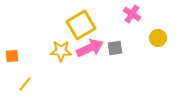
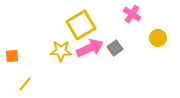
gray square: rotated 28 degrees counterclockwise
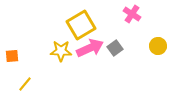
yellow circle: moved 8 px down
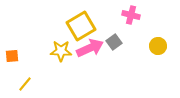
pink cross: moved 1 px left, 1 px down; rotated 18 degrees counterclockwise
yellow square: moved 1 px down
gray square: moved 1 px left, 6 px up
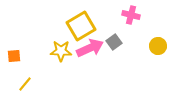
orange square: moved 2 px right
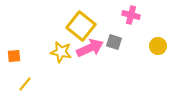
yellow square: rotated 20 degrees counterclockwise
gray square: rotated 35 degrees counterclockwise
yellow star: moved 1 px down; rotated 10 degrees clockwise
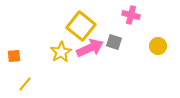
yellow star: rotated 30 degrees clockwise
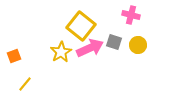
yellow circle: moved 20 px left, 1 px up
orange square: rotated 16 degrees counterclockwise
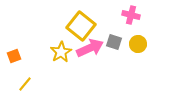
yellow circle: moved 1 px up
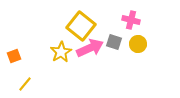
pink cross: moved 5 px down
